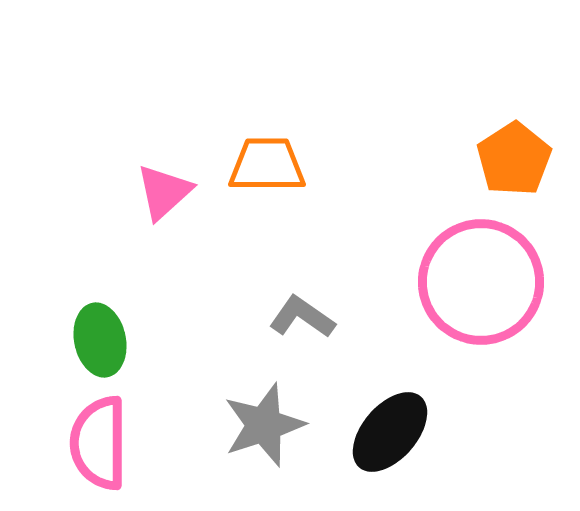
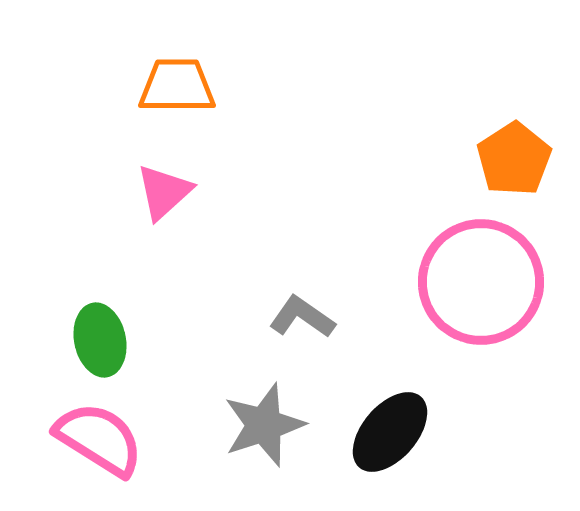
orange trapezoid: moved 90 px left, 79 px up
pink semicircle: moved 4 px up; rotated 122 degrees clockwise
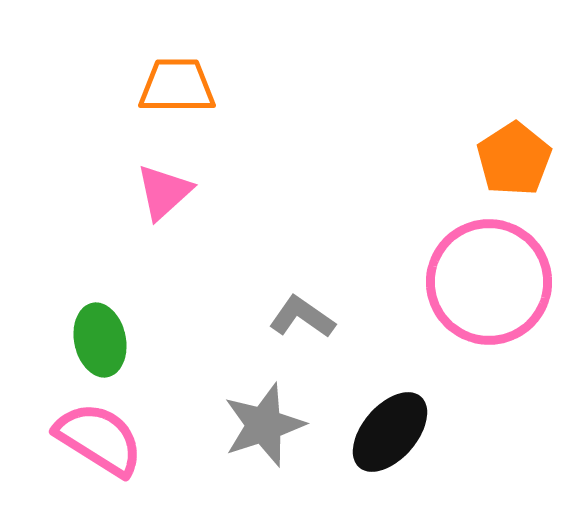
pink circle: moved 8 px right
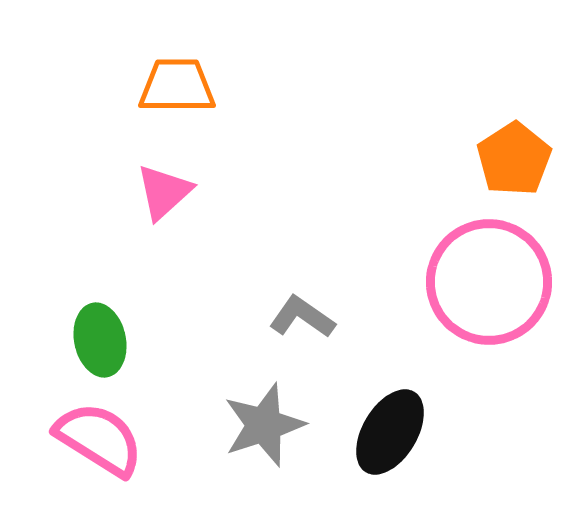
black ellipse: rotated 10 degrees counterclockwise
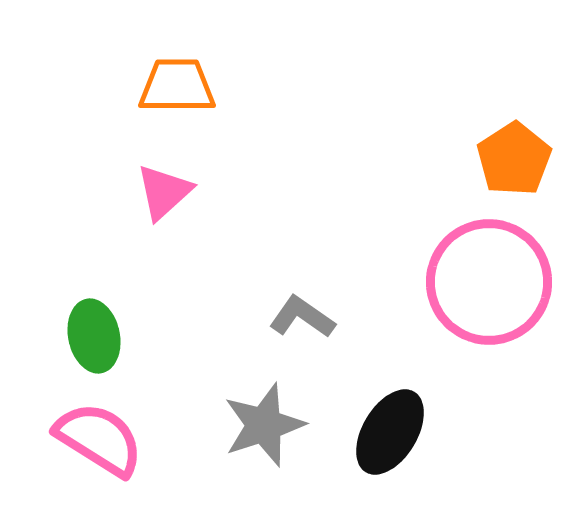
green ellipse: moved 6 px left, 4 px up
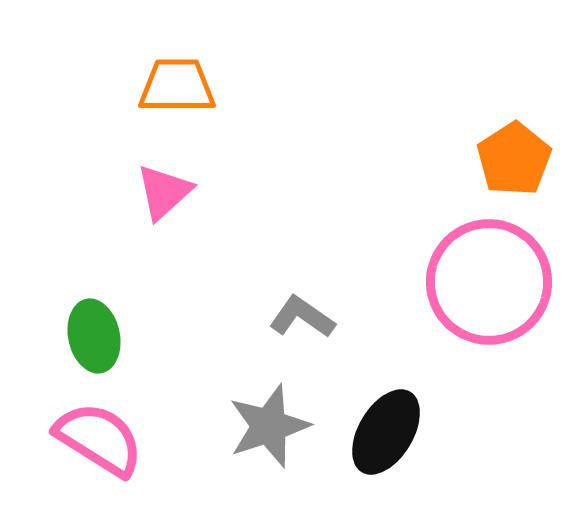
gray star: moved 5 px right, 1 px down
black ellipse: moved 4 px left
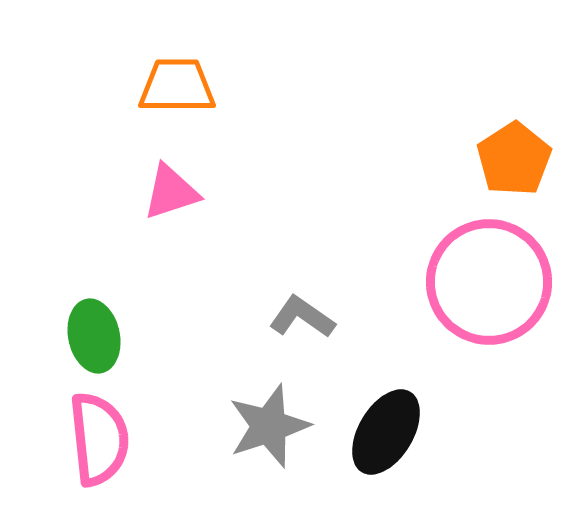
pink triangle: moved 7 px right; rotated 24 degrees clockwise
pink semicircle: rotated 52 degrees clockwise
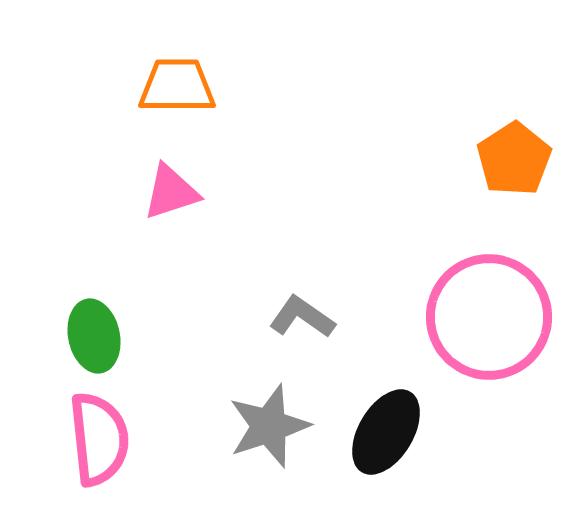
pink circle: moved 35 px down
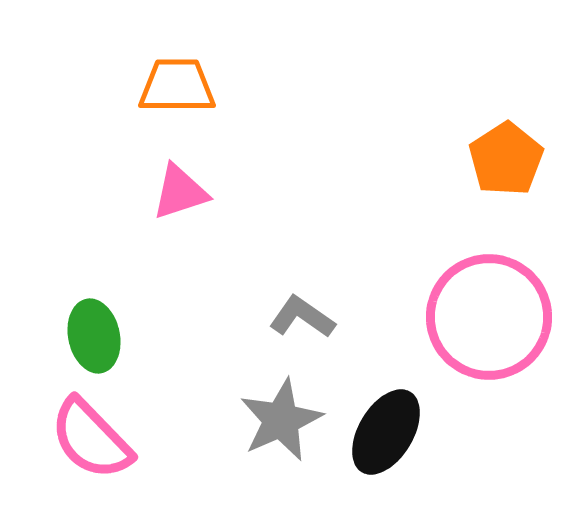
orange pentagon: moved 8 px left
pink triangle: moved 9 px right
gray star: moved 12 px right, 6 px up; rotated 6 degrees counterclockwise
pink semicircle: moved 8 px left; rotated 142 degrees clockwise
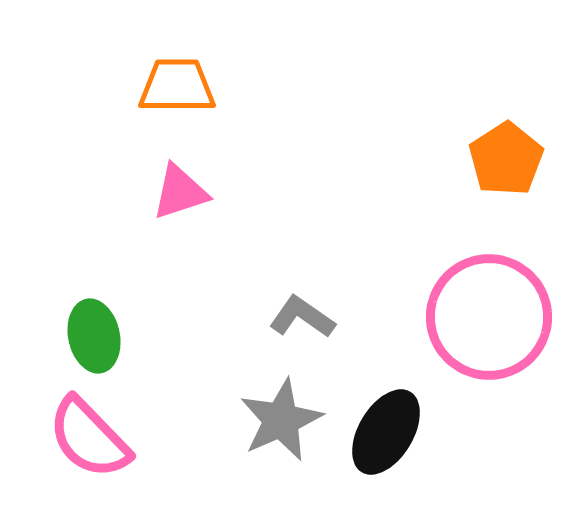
pink semicircle: moved 2 px left, 1 px up
